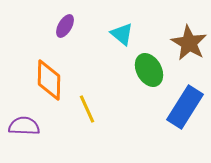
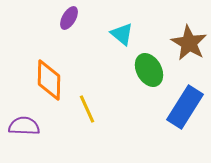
purple ellipse: moved 4 px right, 8 px up
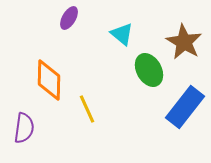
brown star: moved 5 px left, 1 px up
blue rectangle: rotated 6 degrees clockwise
purple semicircle: moved 2 px down; rotated 96 degrees clockwise
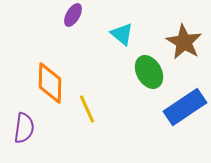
purple ellipse: moved 4 px right, 3 px up
green ellipse: moved 2 px down
orange diamond: moved 1 px right, 3 px down
blue rectangle: rotated 18 degrees clockwise
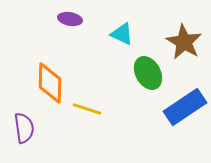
purple ellipse: moved 3 px left, 4 px down; rotated 70 degrees clockwise
cyan triangle: rotated 15 degrees counterclockwise
green ellipse: moved 1 px left, 1 px down
yellow line: rotated 48 degrees counterclockwise
purple semicircle: rotated 16 degrees counterclockwise
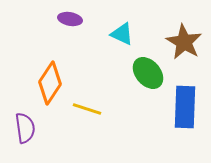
green ellipse: rotated 12 degrees counterclockwise
orange diamond: rotated 33 degrees clockwise
blue rectangle: rotated 54 degrees counterclockwise
purple semicircle: moved 1 px right
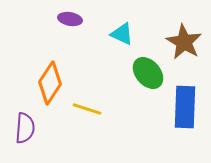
purple semicircle: rotated 12 degrees clockwise
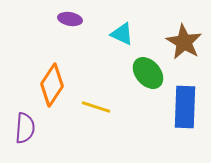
orange diamond: moved 2 px right, 2 px down
yellow line: moved 9 px right, 2 px up
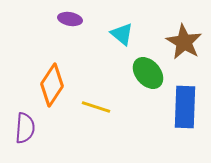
cyan triangle: rotated 15 degrees clockwise
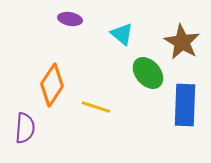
brown star: moved 2 px left
blue rectangle: moved 2 px up
